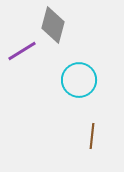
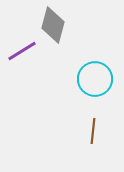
cyan circle: moved 16 px right, 1 px up
brown line: moved 1 px right, 5 px up
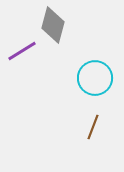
cyan circle: moved 1 px up
brown line: moved 4 px up; rotated 15 degrees clockwise
